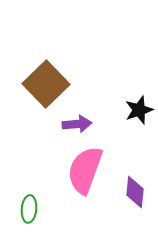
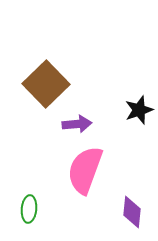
purple diamond: moved 3 px left, 20 px down
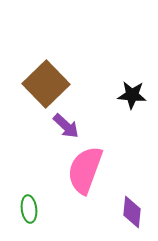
black star: moved 7 px left, 15 px up; rotated 24 degrees clockwise
purple arrow: moved 11 px left, 2 px down; rotated 48 degrees clockwise
green ellipse: rotated 12 degrees counterclockwise
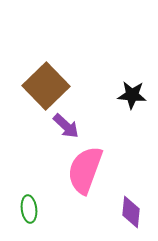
brown square: moved 2 px down
purple diamond: moved 1 px left
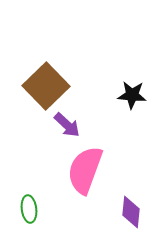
purple arrow: moved 1 px right, 1 px up
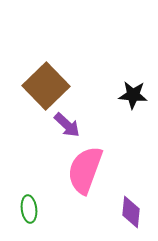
black star: moved 1 px right
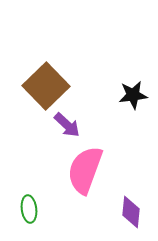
black star: rotated 12 degrees counterclockwise
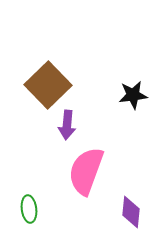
brown square: moved 2 px right, 1 px up
purple arrow: rotated 52 degrees clockwise
pink semicircle: moved 1 px right, 1 px down
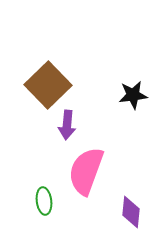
green ellipse: moved 15 px right, 8 px up
